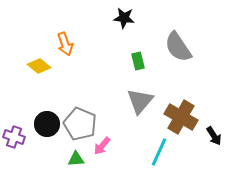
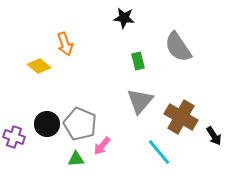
cyan line: rotated 64 degrees counterclockwise
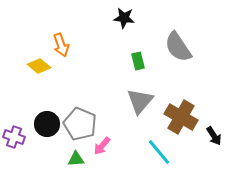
orange arrow: moved 4 px left, 1 px down
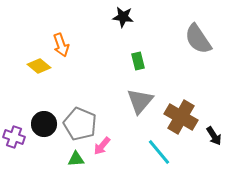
black star: moved 1 px left, 1 px up
gray semicircle: moved 20 px right, 8 px up
black circle: moved 3 px left
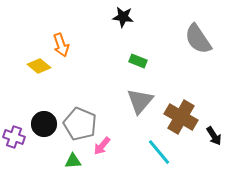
green rectangle: rotated 54 degrees counterclockwise
green triangle: moved 3 px left, 2 px down
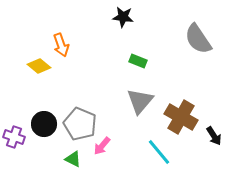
green triangle: moved 2 px up; rotated 30 degrees clockwise
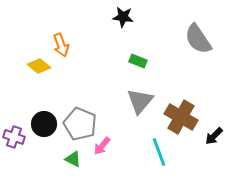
black arrow: rotated 78 degrees clockwise
cyan line: rotated 20 degrees clockwise
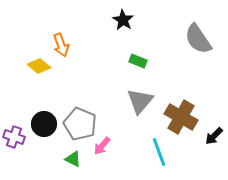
black star: moved 3 px down; rotated 25 degrees clockwise
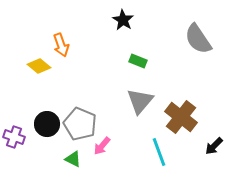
brown cross: rotated 8 degrees clockwise
black circle: moved 3 px right
black arrow: moved 10 px down
